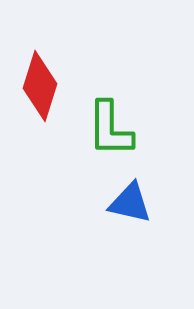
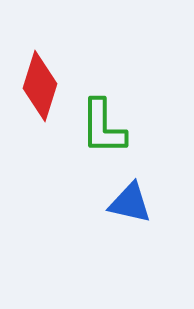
green L-shape: moved 7 px left, 2 px up
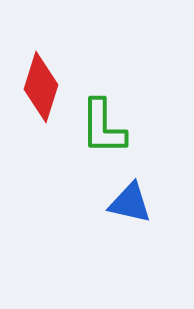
red diamond: moved 1 px right, 1 px down
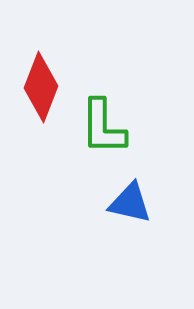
red diamond: rotated 4 degrees clockwise
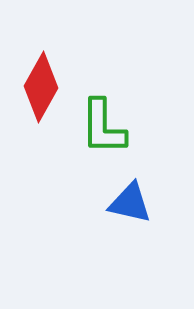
red diamond: rotated 8 degrees clockwise
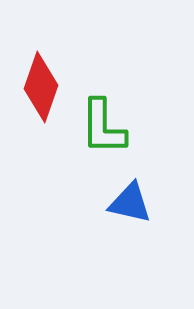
red diamond: rotated 10 degrees counterclockwise
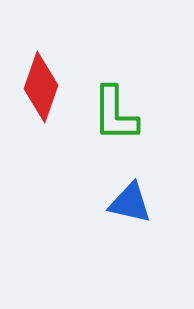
green L-shape: moved 12 px right, 13 px up
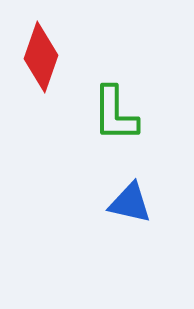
red diamond: moved 30 px up
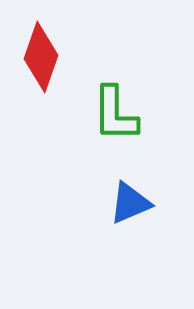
blue triangle: rotated 36 degrees counterclockwise
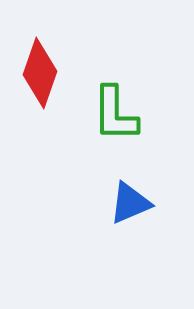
red diamond: moved 1 px left, 16 px down
